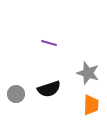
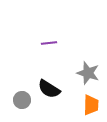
purple line: rotated 21 degrees counterclockwise
black semicircle: rotated 50 degrees clockwise
gray circle: moved 6 px right, 6 px down
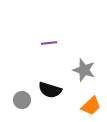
gray star: moved 4 px left, 3 px up
black semicircle: moved 1 px right, 1 px down; rotated 15 degrees counterclockwise
orange trapezoid: moved 1 px down; rotated 45 degrees clockwise
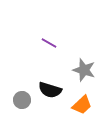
purple line: rotated 35 degrees clockwise
orange trapezoid: moved 9 px left, 1 px up
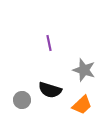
purple line: rotated 49 degrees clockwise
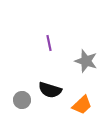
gray star: moved 2 px right, 9 px up
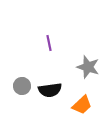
gray star: moved 2 px right, 6 px down
black semicircle: rotated 25 degrees counterclockwise
gray circle: moved 14 px up
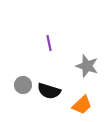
gray star: moved 1 px left, 1 px up
gray circle: moved 1 px right, 1 px up
black semicircle: moved 1 px left, 1 px down; rotated 25 degrees clockwise
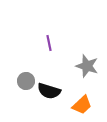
gray circle: moved 3 px right, 4 px up
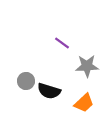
purple line: moved 13 px right; rotated 42 degrees counterclockwise
gray star: rotated 20 degrees counterclockwise
orange trapezoid: moved 2 px right, 2 px up
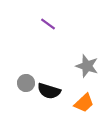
purple line: moved 14 px left, 19 px up
gray star: rotated 20 degrees clockwise
gray circle: moved 2 px down
